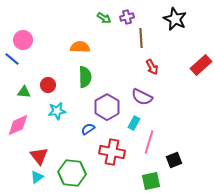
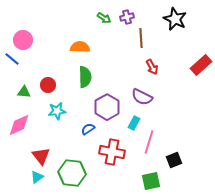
pink diamond: moved 1 px right
red triangle: moved 2 px right
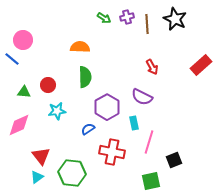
brown line: moved 6 px right, 14 px up
cyan rectangle: rotated 40 degrees counterclockwise
